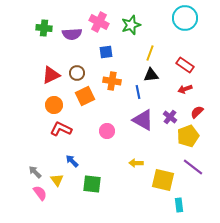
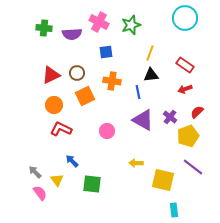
cyan rectangle: moved 5 px left, 5 px down
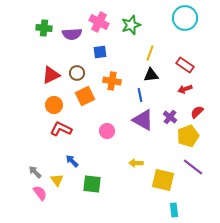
blue square: moved 6 px left
blue line: moved 2 px right, 3 px down
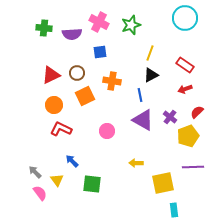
black triangle: rotated 21 degrees counterclockwise
purple line: rotated 40 degrees counterclockwise
yellow square: moved 3 px down; rotated 25 degrees counterclockwise
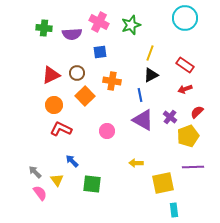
orange square: rotated 18 degrees counterclockwise
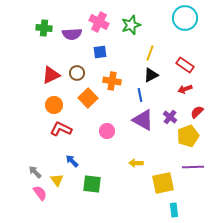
orange square: moved 3 px right, 2 px down
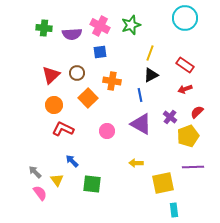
pink cross: moved 1 px right, 4 px down
red triangle: rotated 18 degrees counterclockwise
purple triangle: moved 2 px left, 4 px down
red L-shape: moved 2 px right
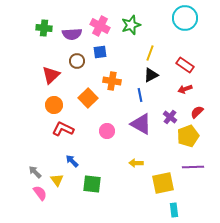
brown circle: moved 12 px up
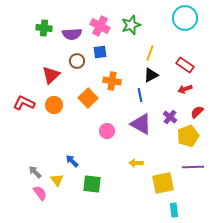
red L-shape: moved 39 px left, 26 px up
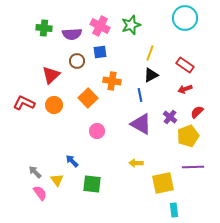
pink circle: moved 10 px left
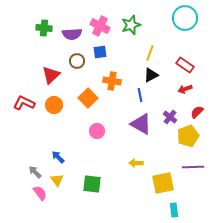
blue arrow: moved 14 px left, 4 px up
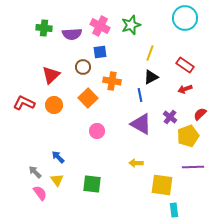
brown circle: moved 6 px right, 6 px down
black triangle: moved 2 px down
red semicircle: moved 3 px right, 2 px down
yellow square: moved 1 px left, 2 px down; rotated 20 degrees clockwise
